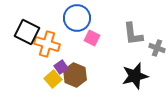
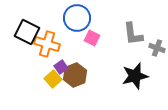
brown hexagon: rotated 15 degrees clockwise
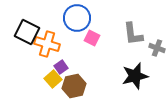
brown hexagon: moved 1 px left, 11 px down; rotated 10 degrees clockwise
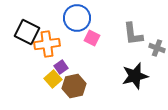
orange cross: rotated 25 degrees counterclockwise
